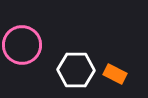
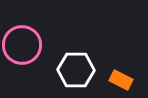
orange rectangle: moved 6 px right, 6 px down
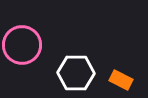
white hexagon: moved 3 px down
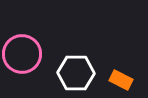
pink circle: moved 9 px down
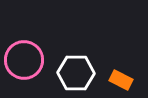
pink circle: moved 2 px right, 6 px down
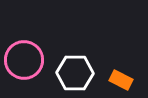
white hexagon: moved 1 px left
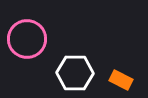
pink circle: moved 3 px right, 21 px up
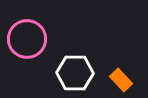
orange rectangle: rotated 20 degrees clockwise
